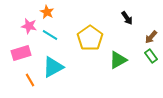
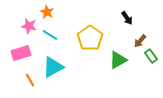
brown arrow: moved 11 px left, 4 px down
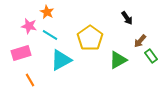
cyan triangle: moved 8 px right, 7 px up
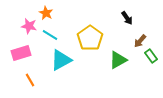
orange star: moved 1 px left, 1 px down
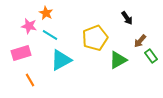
yellow pentagon: moved 5 px right; rotated 15 degrees clockwise
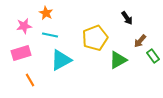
pink star: moved 5 px left; rotated 21 degrees counterclockwise
cyan line: rotated 21 degrees counterclockwise
green rectangle: moved 2 px right
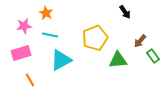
black arrow: moved 2 px left, 6 px up
green triangle: rotated 24 degrees clockwise
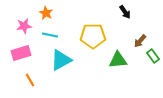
yellow pentagon: moved 2 px left, 2 px up; rotated 20 degrees clockwise
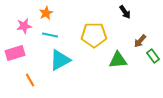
orange star: rotated 16 degrees clockwise
yellow pentagon: moved 1 px right, 1 px up
pink rectangle: moved 6 px left
cyan triangle: moved 1 px left
